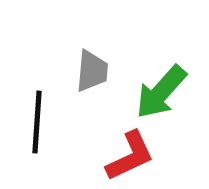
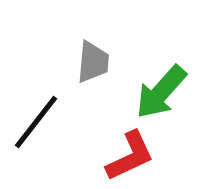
gray trapezoid: moved 1 px right, 9 px up
black line: moved 1 px left; rotated 34 degrees clockwise
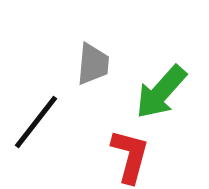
gray trapezoid: moved 2 px down
red L-shape: rotated 50 degrees counterclockwise
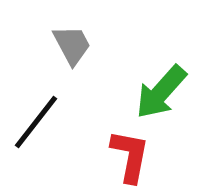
gray trapezoid: moved 21 px left, 19 px up; rotated 33 degrees counterclockwise
red L-shape: rotated 4 degrees counterclockwise
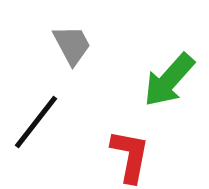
green arrow: moved 8 px right, 12 px up
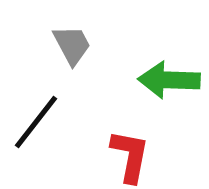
green arrow: rotated 50 degrees clockwise
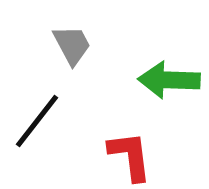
black line: moved 1 px right, 1 px up
red L-shape: rotated 18 degrees counterclockwise
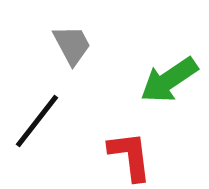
green arrow: rotated 36 degrees counterclockwise
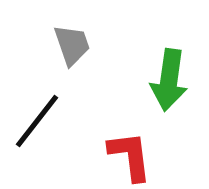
gray trapezoid: rotated 9 degrees clockwise
green arrow: rotated 48 degrees counterclockwise
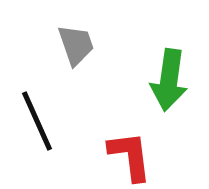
gray trapezoid: moved 4 px right
black line: rotated 62 degrees counterclockwise
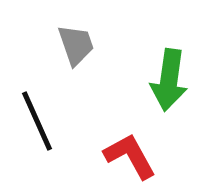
red L-shape: rotated 22 degrees counterclockwise
